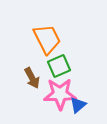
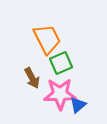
green square: moved 2 px right, 3 px up
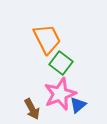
green square: rotated 30 degrees counterclockwise
brown arrow: moved 31 px down
pink star: rotated 20 degrees counterclockwise
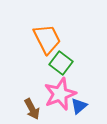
blue triangle: moved 1 px right, 1 px down
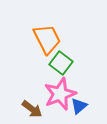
brown arrow: rotated 25 degrees counterclockwise
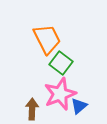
brown arrow: rotated 125 degrees counterclockwise
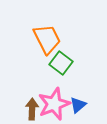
pink star: moved 6 px left, 10 px down
blue triangle: moved 1 px left, 1 px up
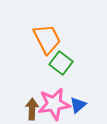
pink star: rotated 12 degrees clockwise
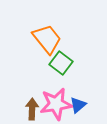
orange trapezoid: rotated 12 degrees counterclockwise
pink star: moved 2 px right
